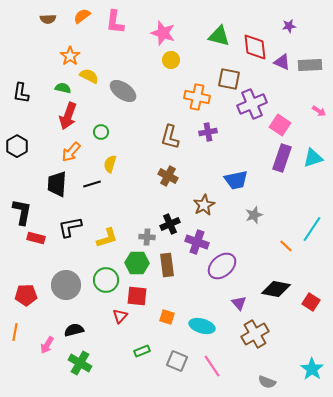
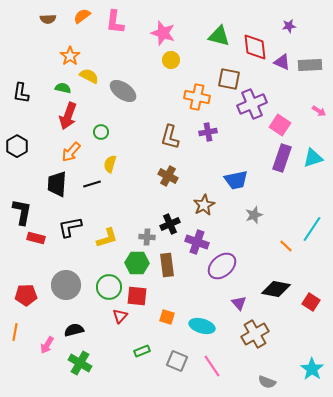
green circle at (106, 280): moved 3 px right, 7 px down
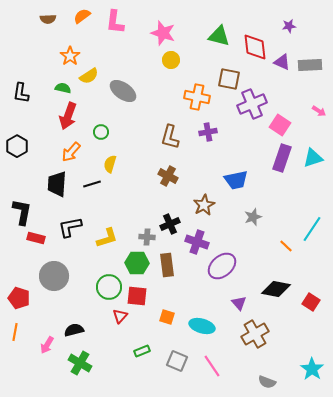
yellow semicircle at (89, 76): rotated 120 degrees clockwise
gray star at (254, 215): moved 1 px left, 2 px down
gray circle at (66, 285): moved 12 px left, 9 px up
red pentagon at (26, 295): moved 7 px left, 3 px down; rotated 20 degrees clockwise
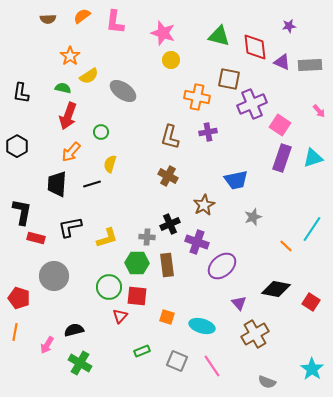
pink arrow at (319, 111): rotated 16 degrees clockwise
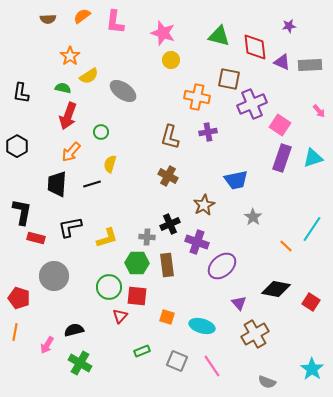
gray star at (253, 217): rotated 18 degrees counterclockwise
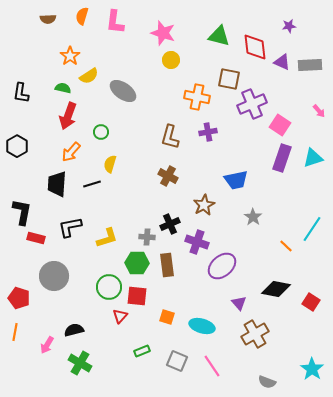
orange semicircle at (82, 16): rotated 36 degrees counterclockwise
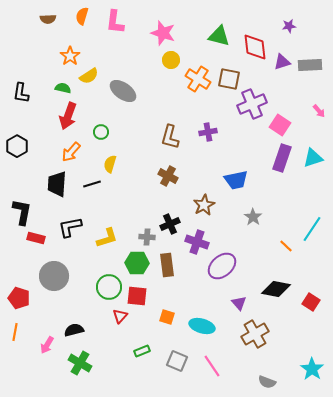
purple triangle at (282, 62): rotated 42 degrees counterclockwise
orange cross at (197, 97): moved 1 px right, 18 px up; rotated 20 degrees clockwise
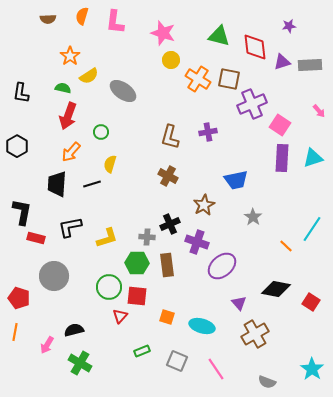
purple rectangle at (282, 158): rotated 16 degrees counterclockwise
pink line at (212, 366): moved 4 px right, 3 px down
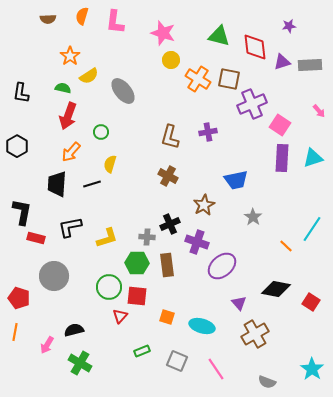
gray ellipse at (123, 91): rotated 16 degrees clockwise
